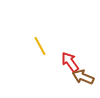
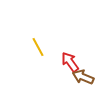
yellow line: moved 2 px left, 1 px down
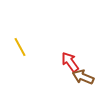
yellow line: moved 18 px left
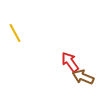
yellow line: moved 5 px left, 14 px up
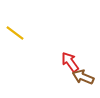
yellow line: rotated 24 degrees counterclockwise
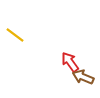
yellow line: moved 2 px down
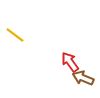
brown arrow: moved 1 px down
